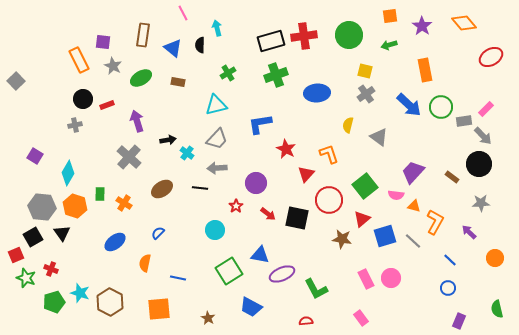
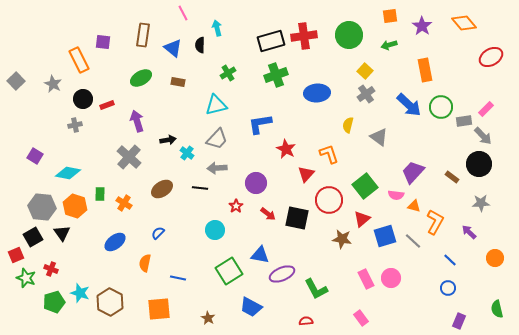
gray star at (113, 66): moved 60 px left, 18 px down
yellow square at (365, 71): rotated 28 degrees clockwise
cyan diamond at (68, 173): rotated 70 degrees clockwise
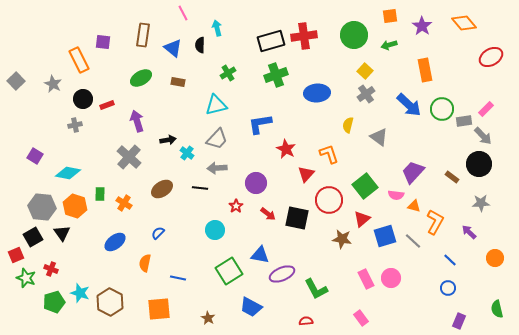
green circle at (349, 35): moved 5 px right
green circle at (441, 107): moved 1 px right, 2 px down
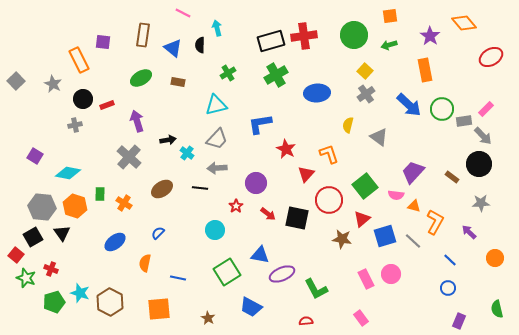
pink line at (183, 13): rotated 35 degrees counterclockwise
purple star at (422, 26): moved 8 px right, 10 px down
green cross at (276, 75): rotated 10 degrees counterclockwise
red square at (16, 255): rotated 28 degrees counterclockwise
green square at (229, 271): moved 2 px left, 1 px down
pink circle at (391, 278): moved 4 px up
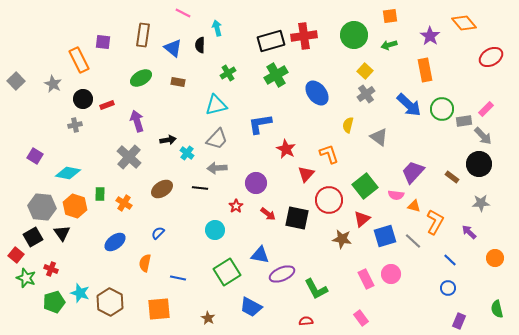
blue ellipse at (317, 93): rotated 55 degrees clockwise
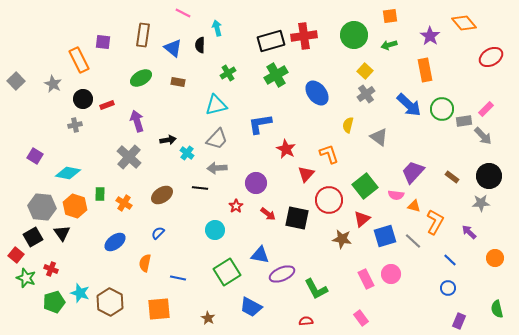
black circle at (479, 164): moved 10 px right, 12 px down
brown ellipse at (162, 189): moved 6 px down
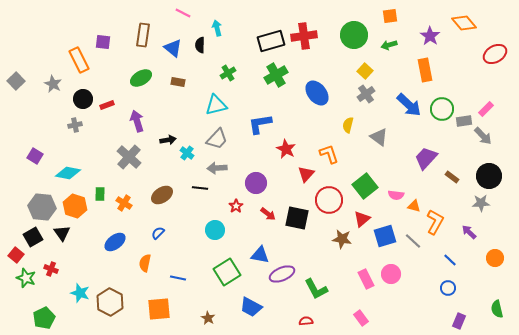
red ellipse at (491, 57): moved 4 px right, 3 px up
purple trapezoid at (413, 172): moved 13 px right, 14 px up
green pentagon at (54, 302): moved 10 px left, 16 px down; rotated 10 degrees counterclockwise
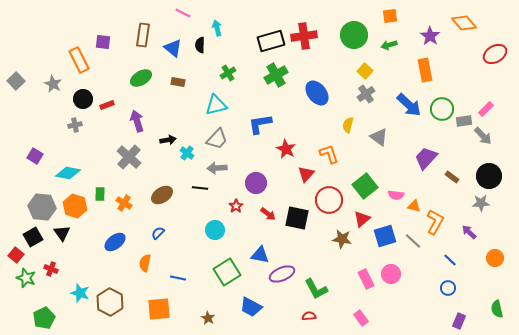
red semicircle at (306, 321): moved 3 px right, 5 px up
